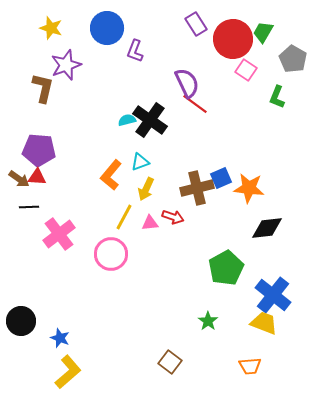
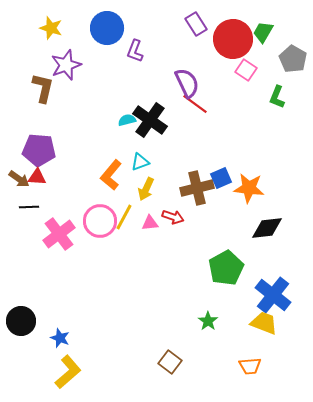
pink circle: moved 11 px left, 33 px up
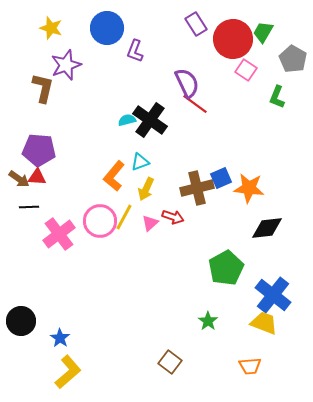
orange L-shape: moved 3 px right, 1 px down
pink triangle: rotated 36 degrees counterclockwise
blue star: rotated 12 degrees clockwise
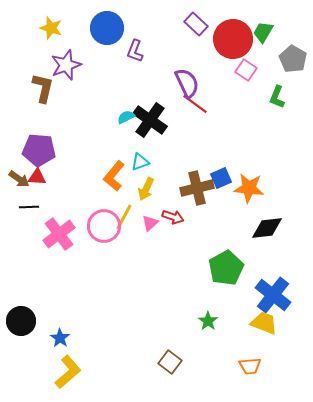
purple rectangle: rotated 15 degrees counterclockwise
cyan semicircle: moved 1 px left, 3 px up; rotated 12 degrees counterclockwise
pink circle: moved 4 px right, 5 px down
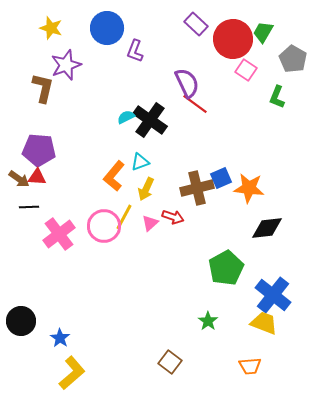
yellow L-shape: moved 4 px right, 1 px down
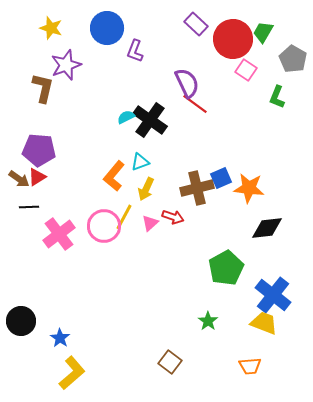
red triangle: rotated 36 degrees counterclockwise
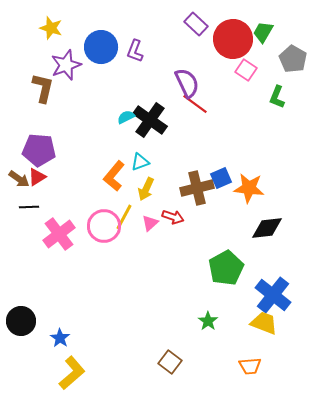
blue circle: moved 6 px left, 19 px down
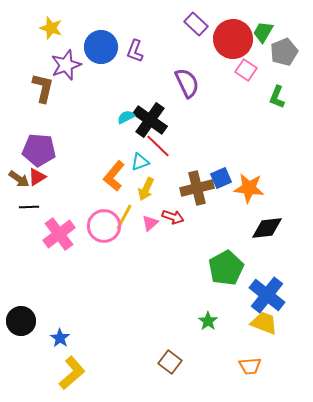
gray pentagon: moved 9 px left, 7 px up; rotated 20 degrees clockwise
red line: moved 37 px left, 42 px down; rotated 8 degrees clockwise
blue cross: moved 6 px left
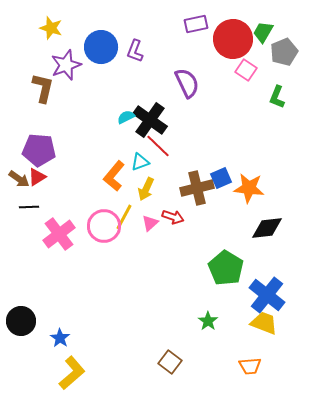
purple rectangle: rotated 55 degrees counterclockwise
green pentagon: rotated 12 degrees counterclockwise
